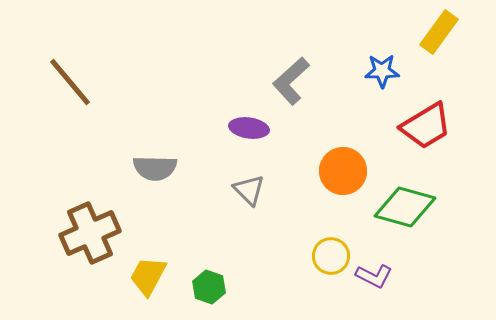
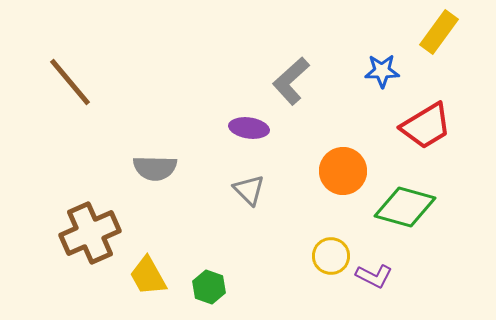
yellow trapezoid: rotated 57 degrees counterclockwise
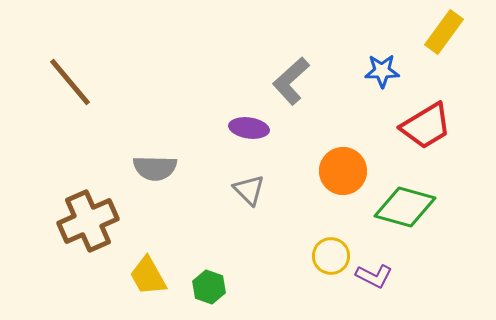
yellow rectangle: moved 5 px right
brown cross: moved 2 px left, 12 px up
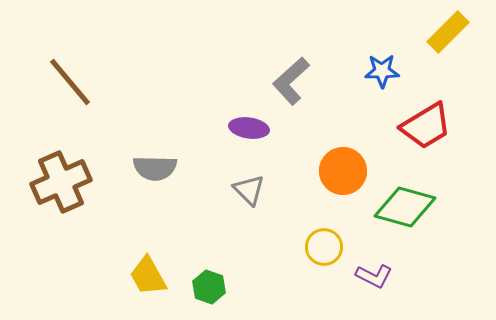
yellow rectangle: moved 4 px right; rotated 9 degrees clockwise
brown cross: moved 27 px left, 39 px up
yellow circle: moved 7 px left, 9 px up
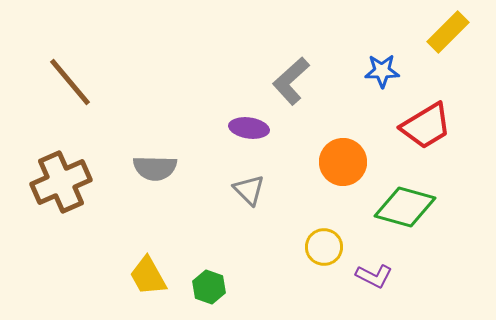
orange circle: moved 9 px up
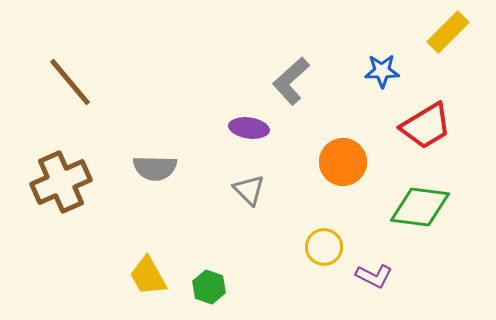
green diamond: moved 15 px right; rotated 8 degrees counterclockwise
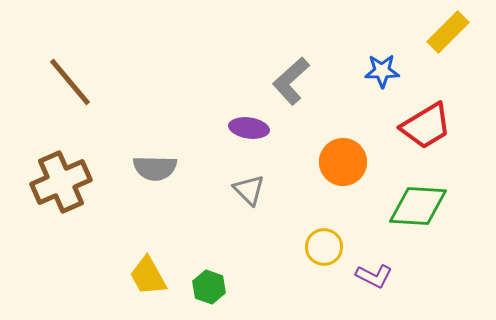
green diamond: moved 2 px left, 1 px up; rotated 4 degrees counterclockwise
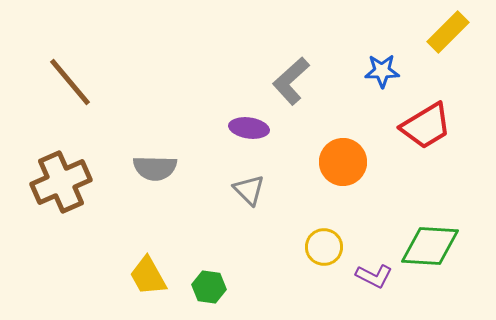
green diamond: moved 12 px right, 40 px down
green hexagon: rotated 12 degrees counterclockwise
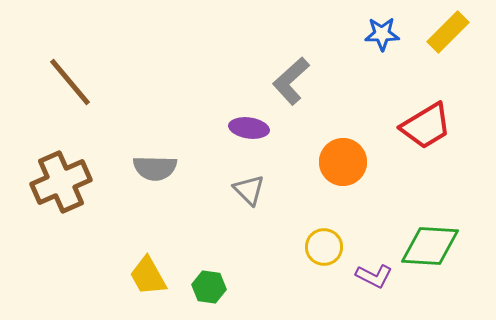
blue star: moved 37 px up
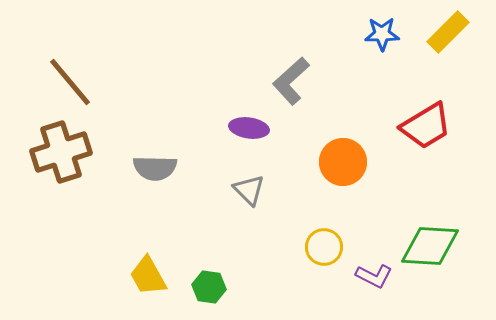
brown cross: moved 30 px up; rotated 6 degrees clockwise
